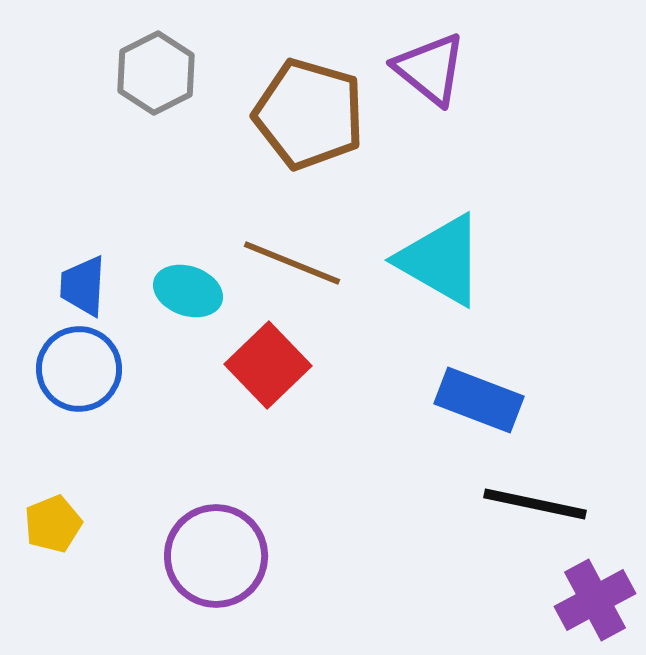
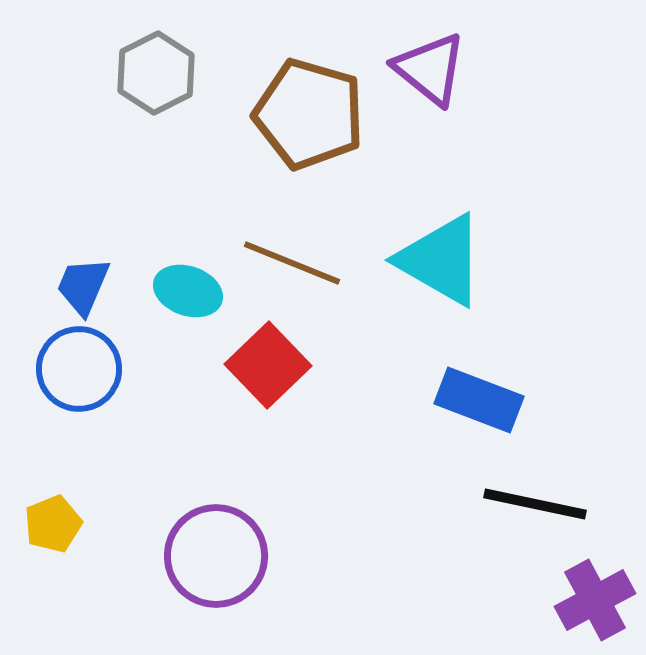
blue trapezoid: rotated 20 degrees clockwise
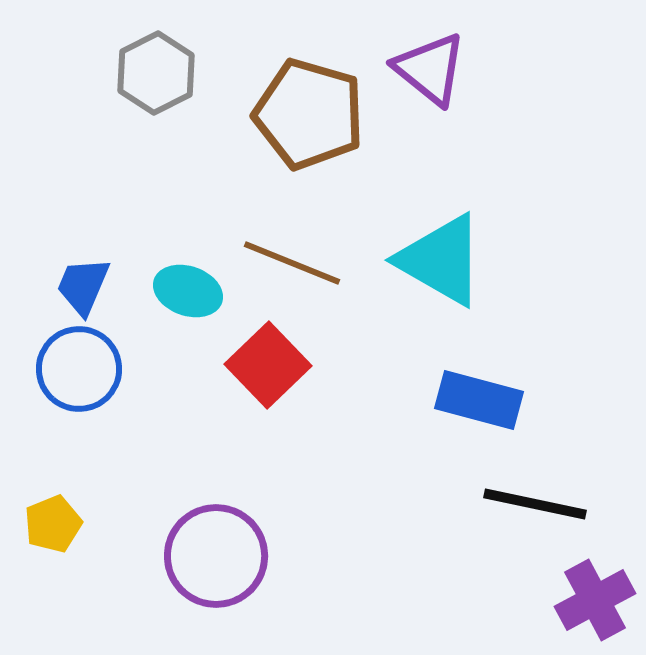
blue rectangle: rotated 6 degrees counterclockwise
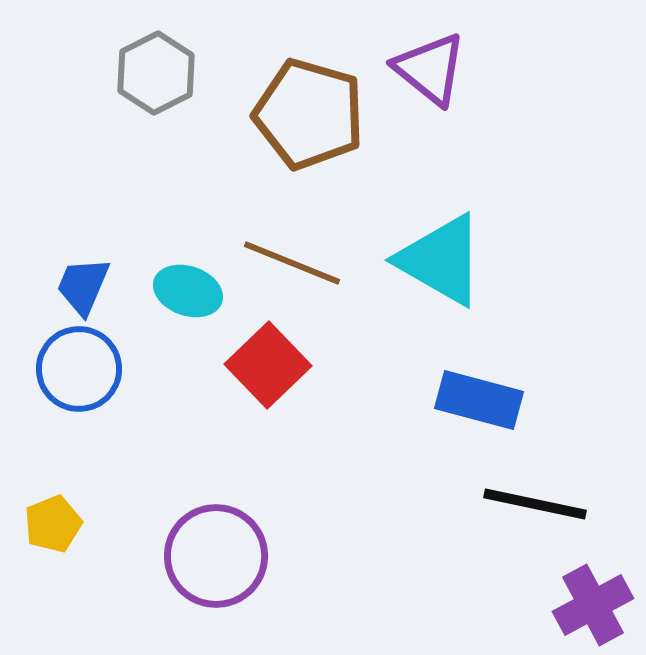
purple cross: moved 2 px left, 5 px down
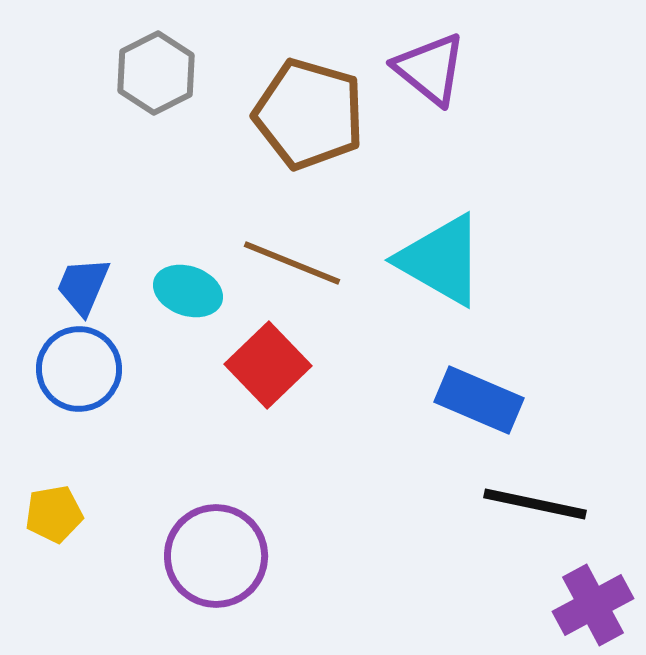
blue rectangle: rotated 8 degrees clockwise
yellow pentagon: moved 1 px right, 10 px up; rotated 12 degrees clockwise
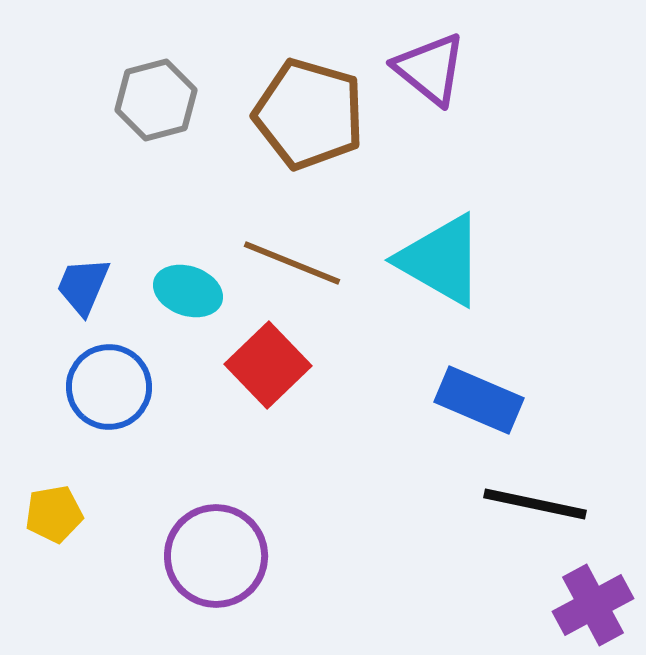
gray hexagon: moved 27 px down; rotated 12 degrees clockwise
blue circle: moved 30 px right, 18 px down
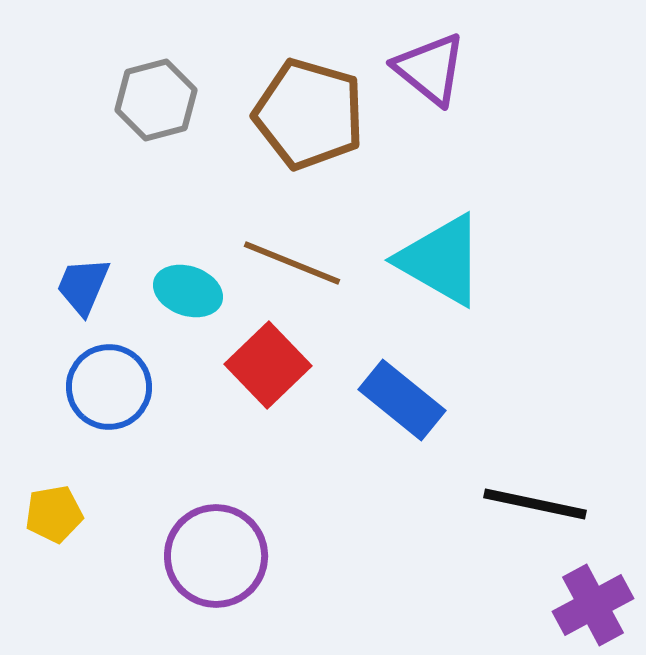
blue rectangle: moved 77 px left; rotated 16 degrees clockwise
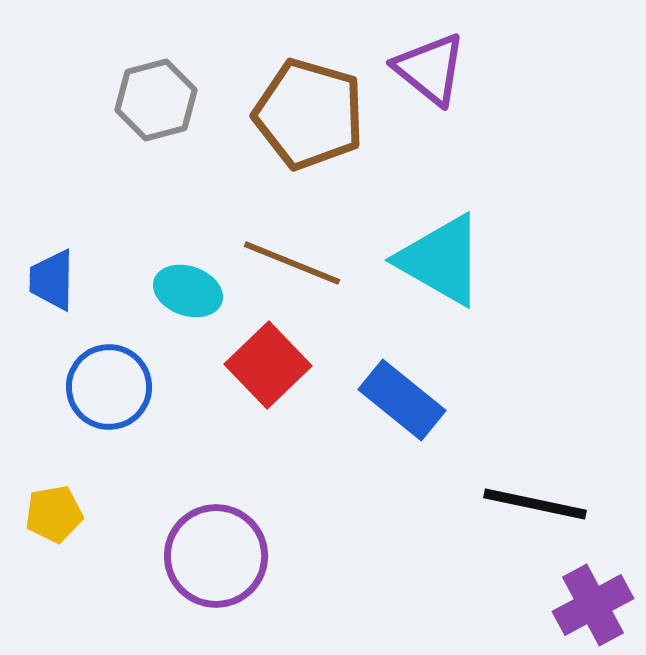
blue trapezoid: moved 31 px left, 6 px up; rotated 22 degrees counterclockwise
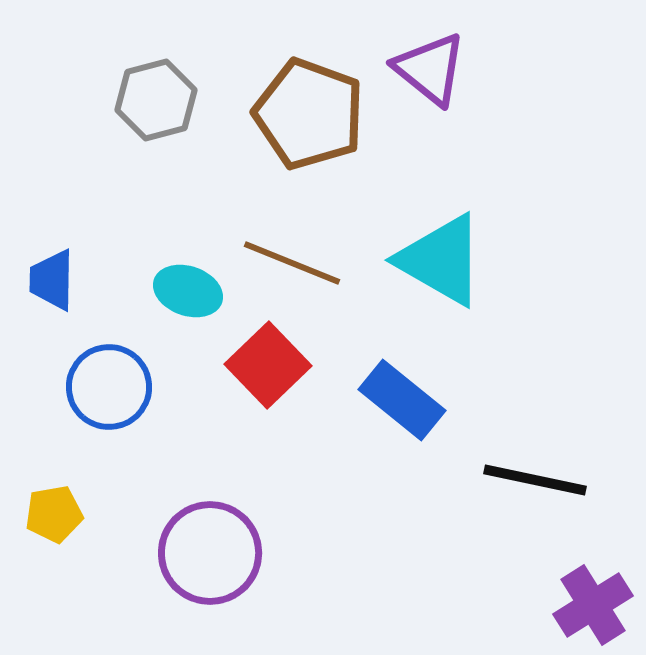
brown pentagon: rotated 4 degrees clockwise
black line: moved 24 px up
purple circle: moved 6 px left, 3 px up
purple cross: rotated 4 degrees counterclockwise
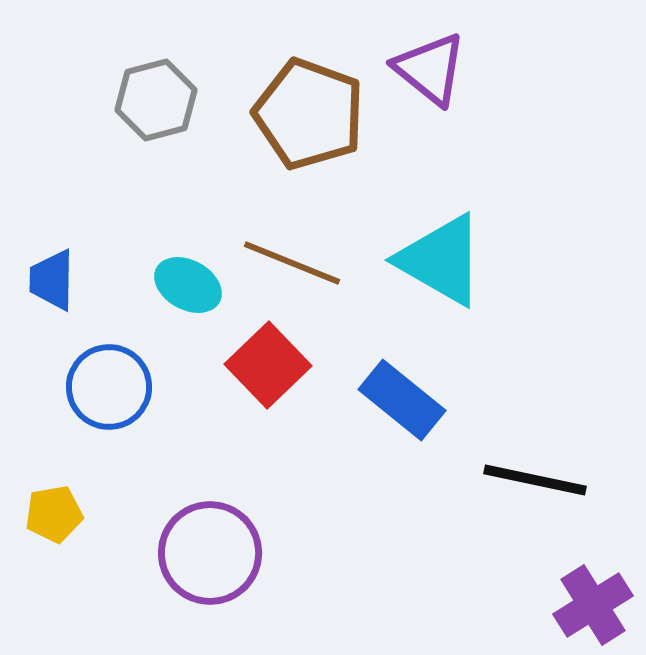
cyan ellipse: moved 6 px up; rotated 10 degrees clockwise
